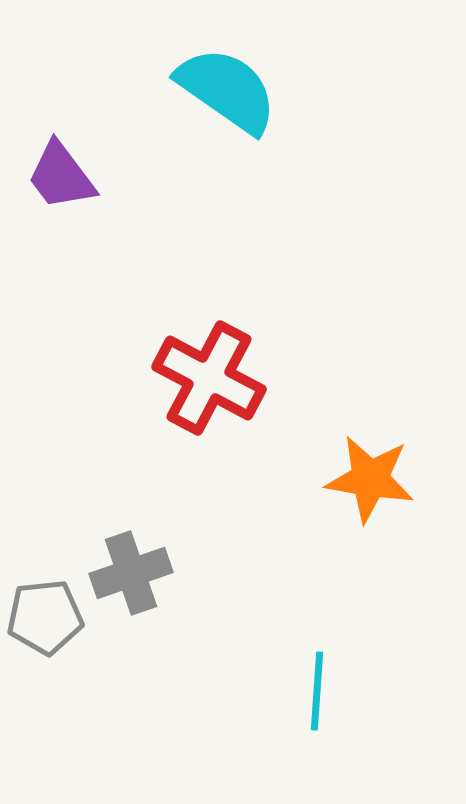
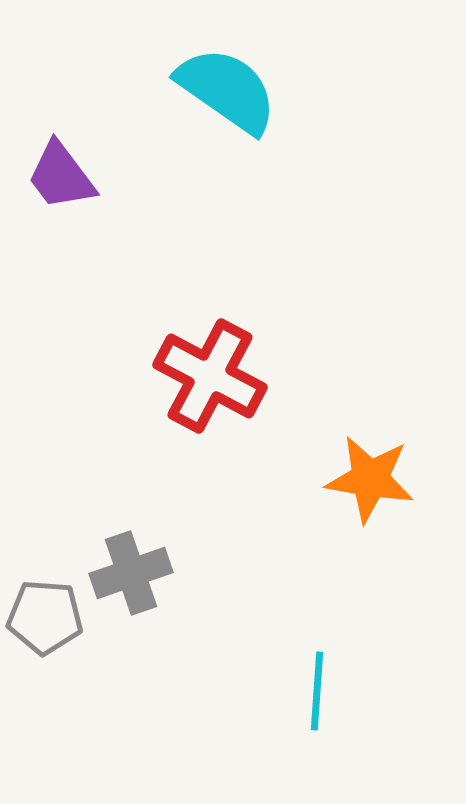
red cross: moved 1 px right, 2 px up
gray pentagon: rotated 10 degrees clockwise
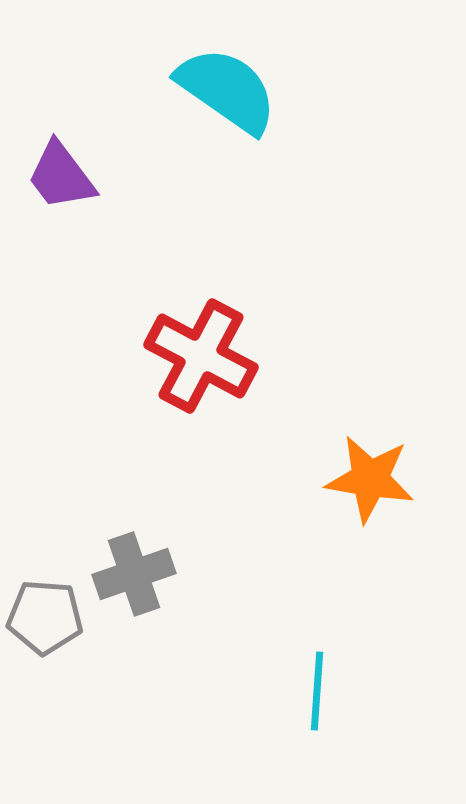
red cross: moved 9 px left, 20 px up
gray cross: moved 3 px right, 1 px down
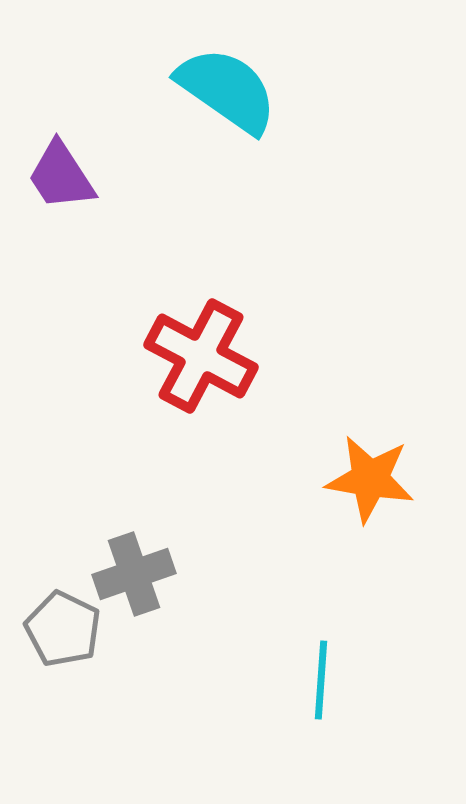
purple trapezoid: rotated 4 degrees clockwise
gray pentagon: moved 18 px right, 12 px down; rotated 22 degrees clockwise
cyan line: moved 4 px right, 11 px up
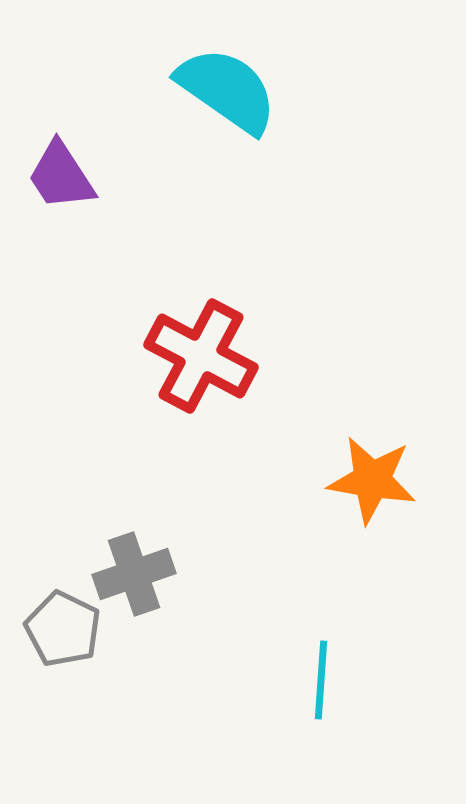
orange star: moved 2 px right, 1 px down
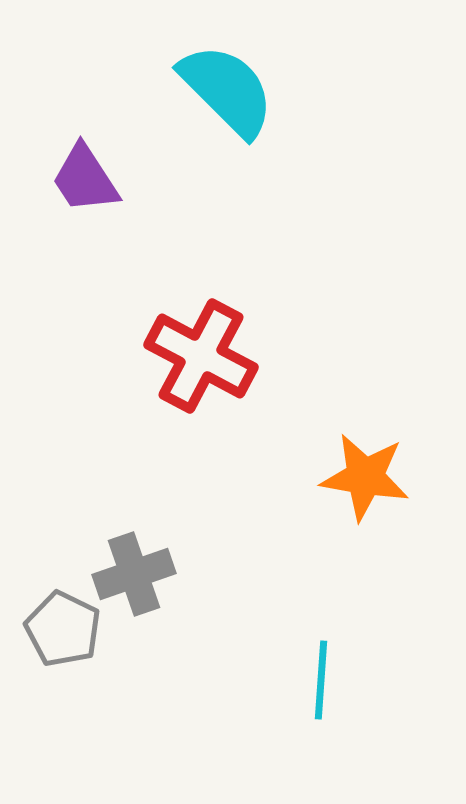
cyan semicircle: rotated 10 degrees clockwise
purple trapezoid: moved 24 px right, 3 px down
orange star: moved 7 px left, 3 px up
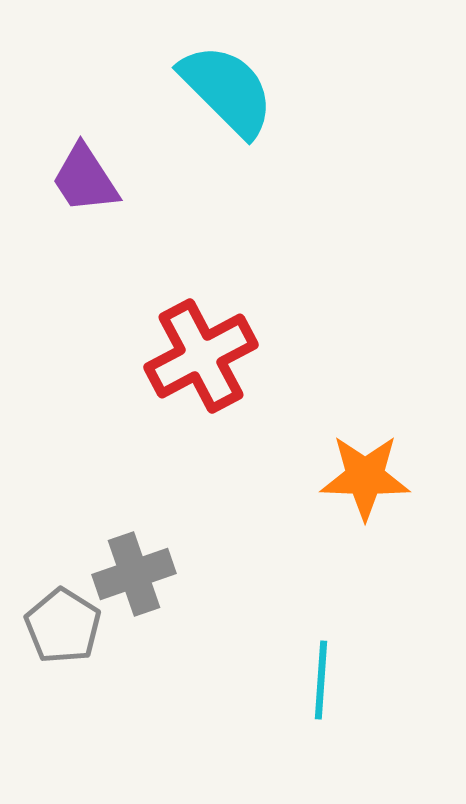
red cross: rotated 34 degrees clockwise
orange star: rotated 8 degrees counterclockwise
gray pentagon: moved 3 px up; rotated 6 degrees clockwise
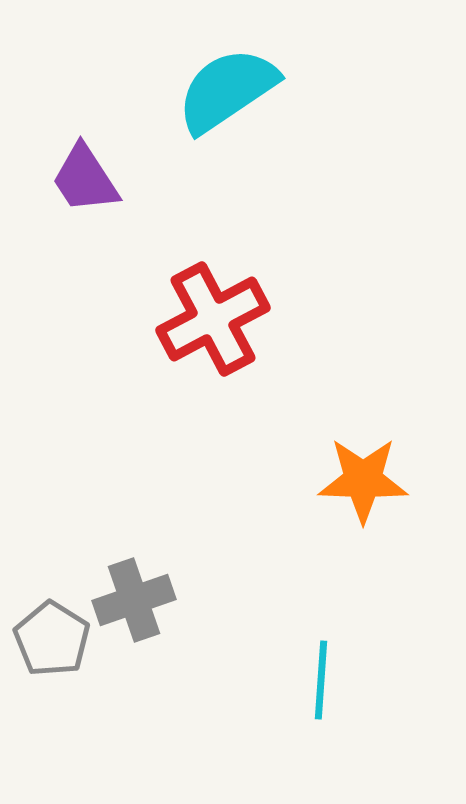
cyan semicircle: rotated 79 degrees counterclockwise
red cross: moved 12 px right, 37 px up
orange star: moved 2 px left, 3 px down
gray cross: moved 26 px down
gray pentagon: moved 11 px left, 13 px down
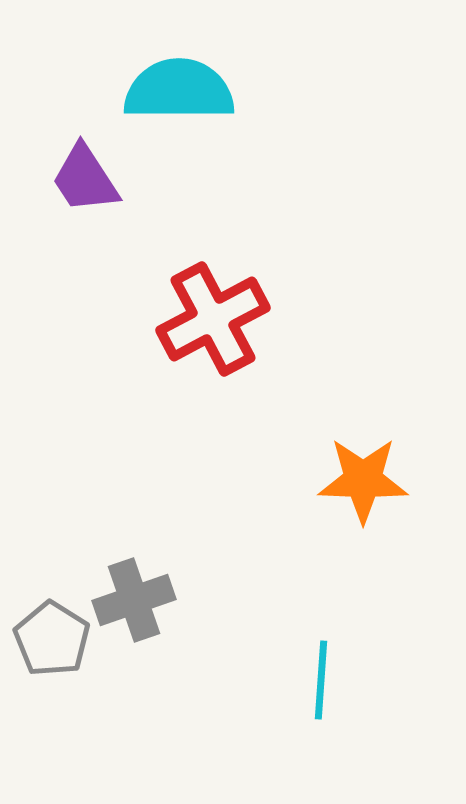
cyan semicircle: moved 48 px left; rotated 34 degrees clockwise
